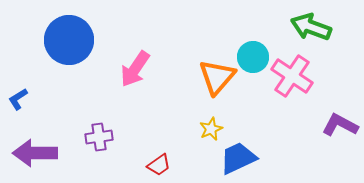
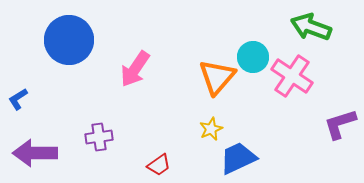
purple L-shape: moved 1 px up; rotated 45 degrees counterclockwise
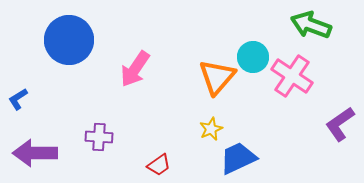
green arrow: moved 2 px up
purple L-shape: rotated 18 degrees counterclockwise
purple cross: rotated 12 degrees clockwise
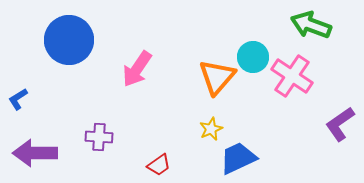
pink arrow: moved 2 px right
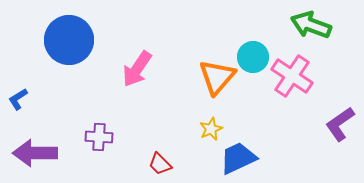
red trapezoid: moved 1 px right, 1 px up; rotated 80 degrees clockwise
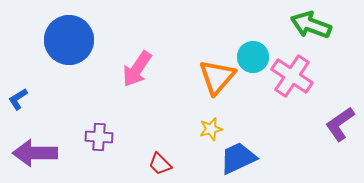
yellow star: rotated 10 degrees clockwise
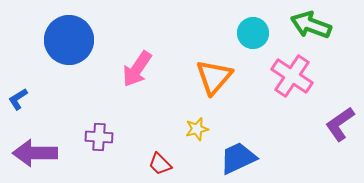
cyan circle: moved 24 px up
orange triangle: moved 3 px left
yellow star: moved 14 px left
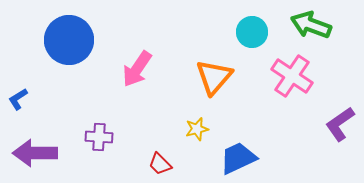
cyan circle: moved 1 px left, 1 px up
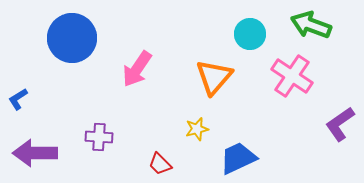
cyan circle: moved 2 px left, 2 px down
blue circle: moved 3 px right, 2 px up
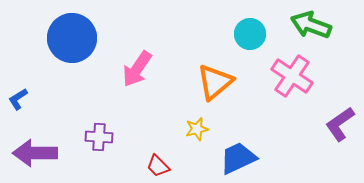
orange triangle: moved 1 px right, 5 px down; rotated 9 degrees clockwise
red trapezoid: moved 2 px left, 2 px down
